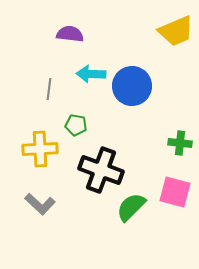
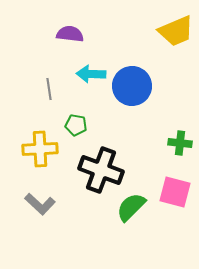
gray line: rotated 15 degrees counterclockwise
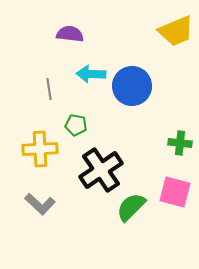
black cross: rotated 36 degrees clockwise
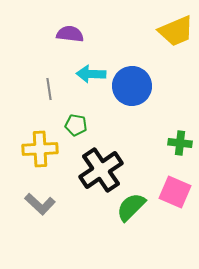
pink square: rotated 8 degrees clockwise
